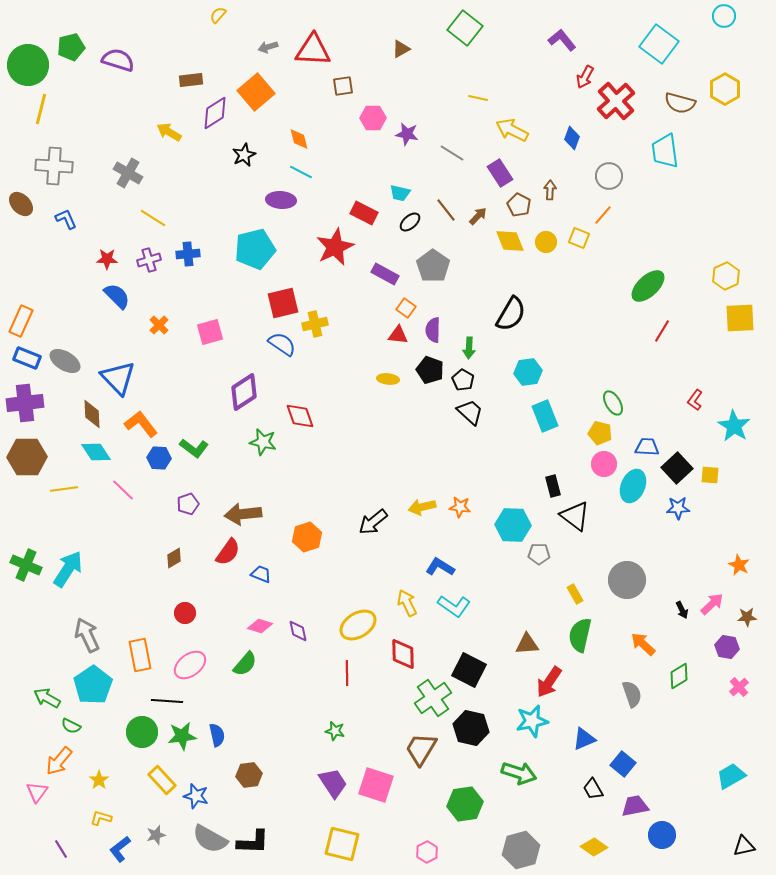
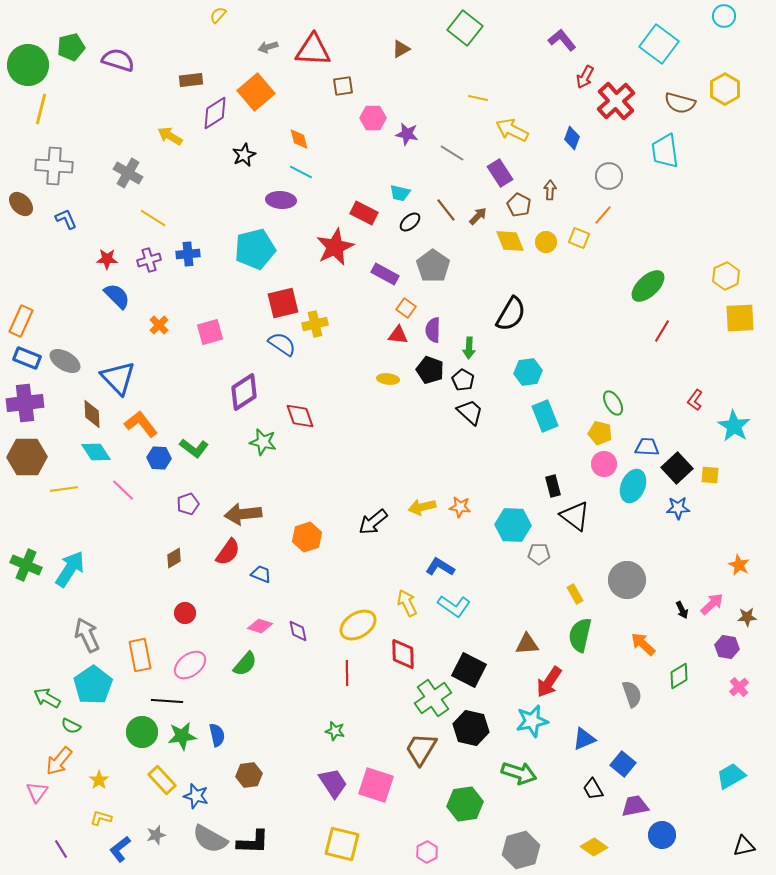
yellow arrow at (169, 132): moved 1 px right, 4 px down
cyan arrow at (68, 569): moved 2 px right
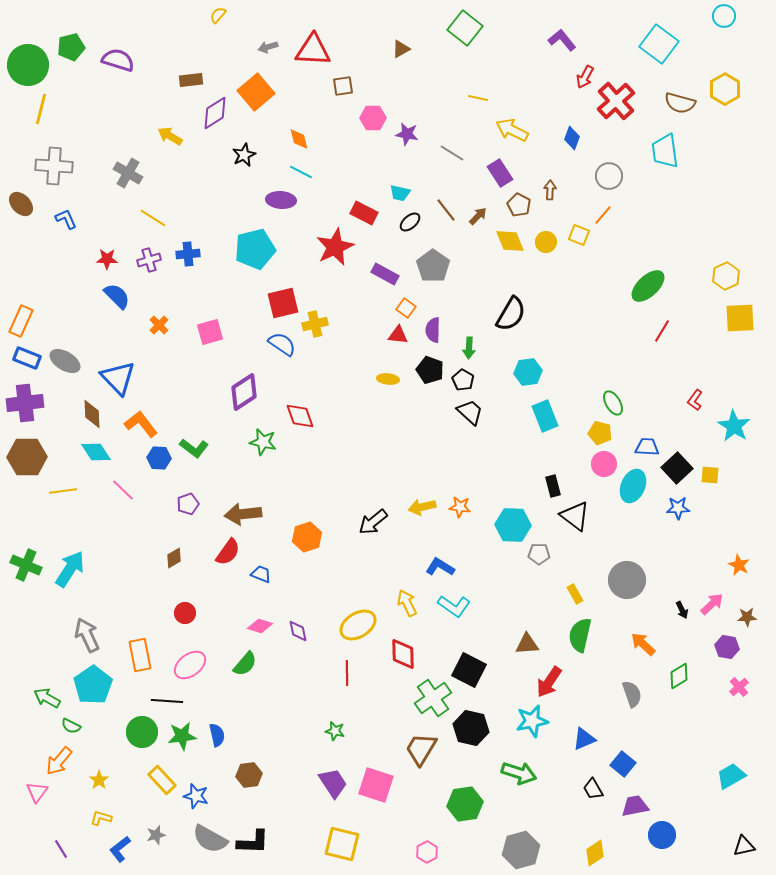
yellow square at (579, 238): moved 3 px up
yellow line at (64, 489): moved 1 px left, 2 px down
yellow diamond at (594, 847): moved 1 px right, 6 px down; rotated 68 degrees counterclockwise
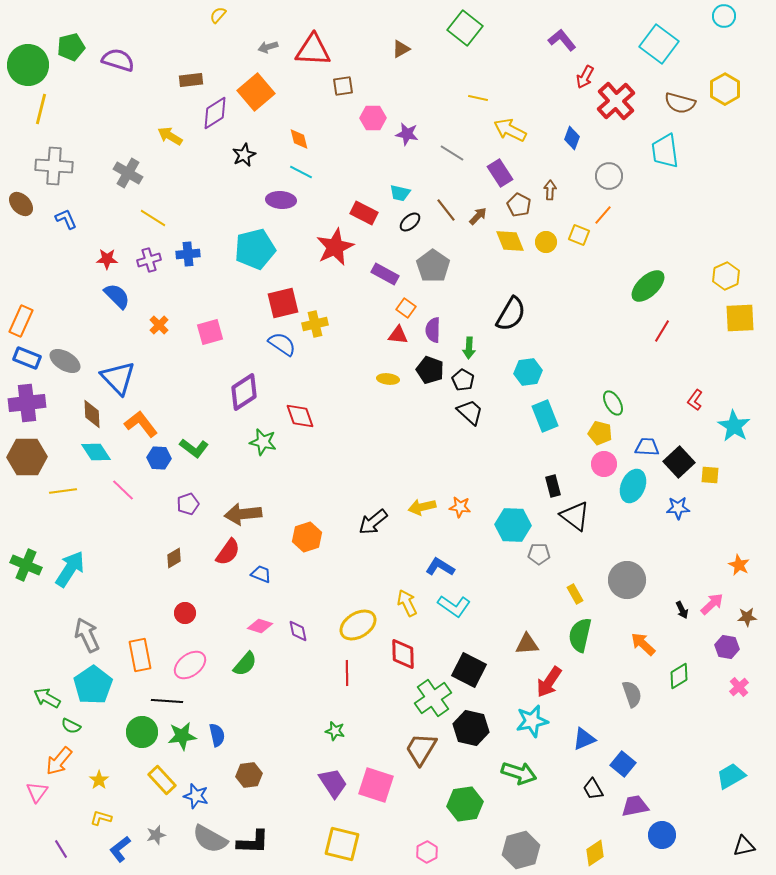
yellow arrow at (512, 130): moved 2 px left
purple cross at (25, 403): moved 2 px right
black square at (677, 468): moved 2 px right, 6 px up
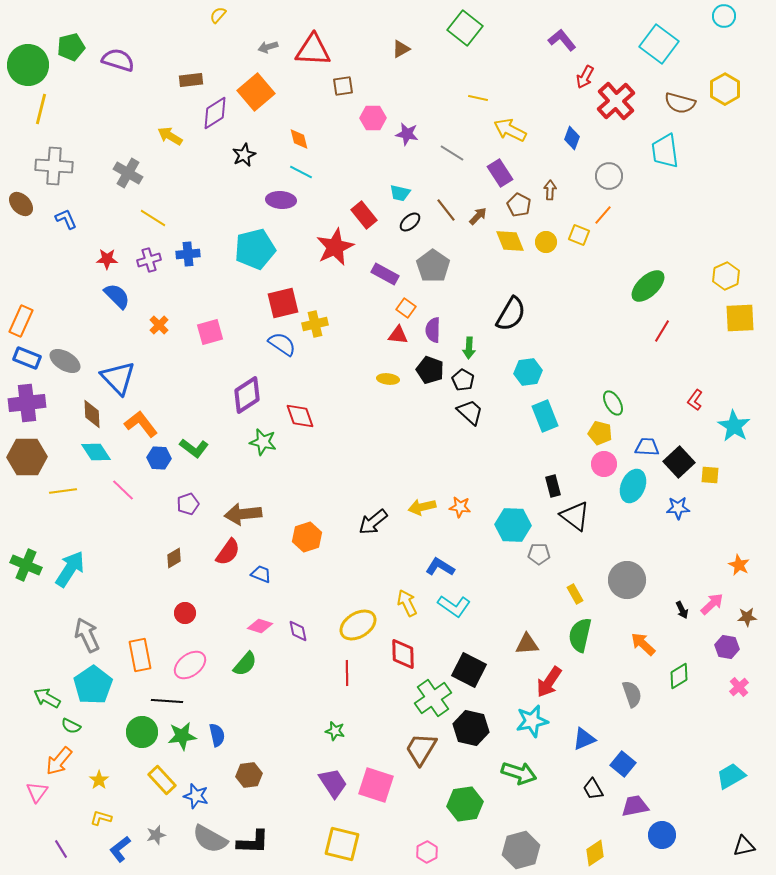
red rectangle at (364, 213): moved 2 px down; rotated 24 degrees clockwise
purple diamond at (244, 392): moved 3 px right, 3 px down
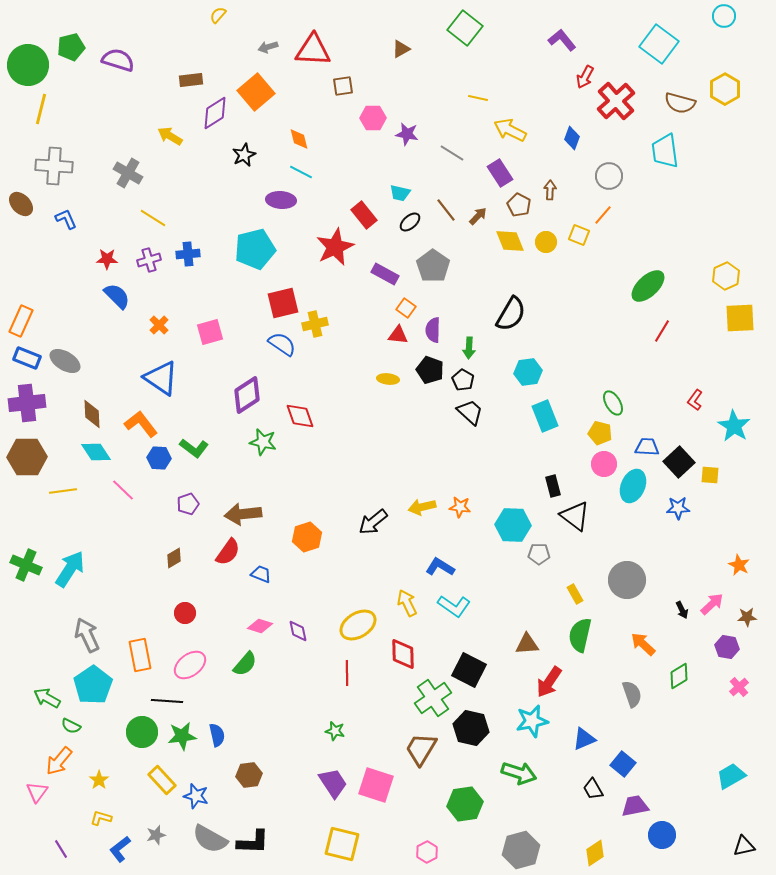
blue triangle at (118, 378): moved 43 px right; rotated 12 degrees counterclockwise
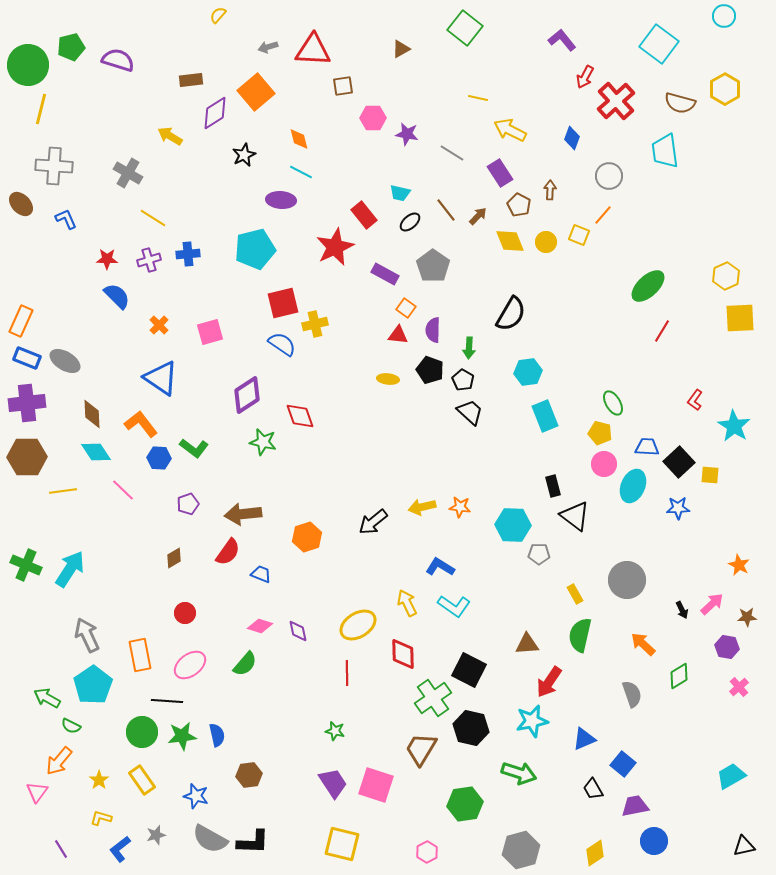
yellow rectangle at (162, 780): moved 20 px left; rotated 8 degrees clockwise
blue circle at (662, 835): moved 8 px left, 6 px down
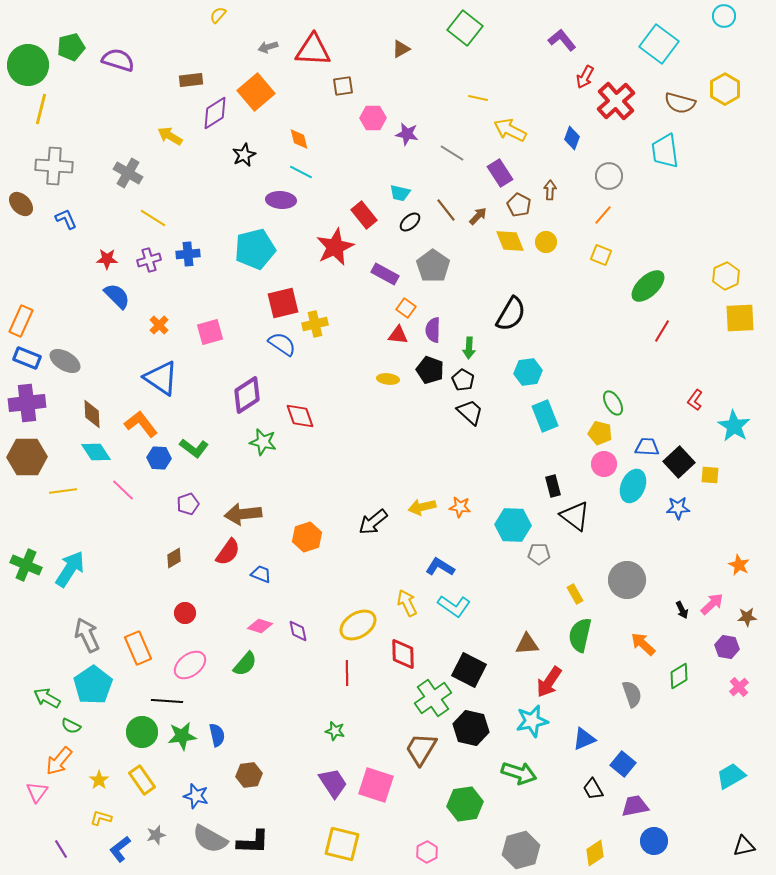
yellow square at (579, 235): moved 22 px right, 20 px down
orange rectangle at (140, 655): moved 2 px left, 7 px up; rotated 12 degrees counterclockwise
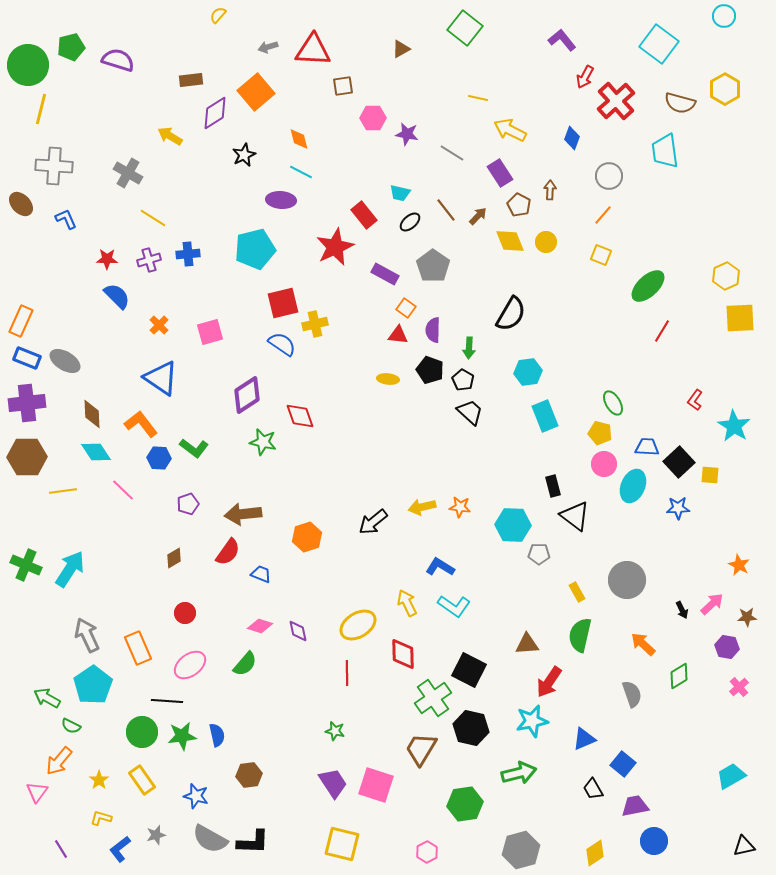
yellow rectangle at (575, 594): moved 2 px right, 2 px up
green arrow at (519, 773): rotated 32 degrees counterclockwise
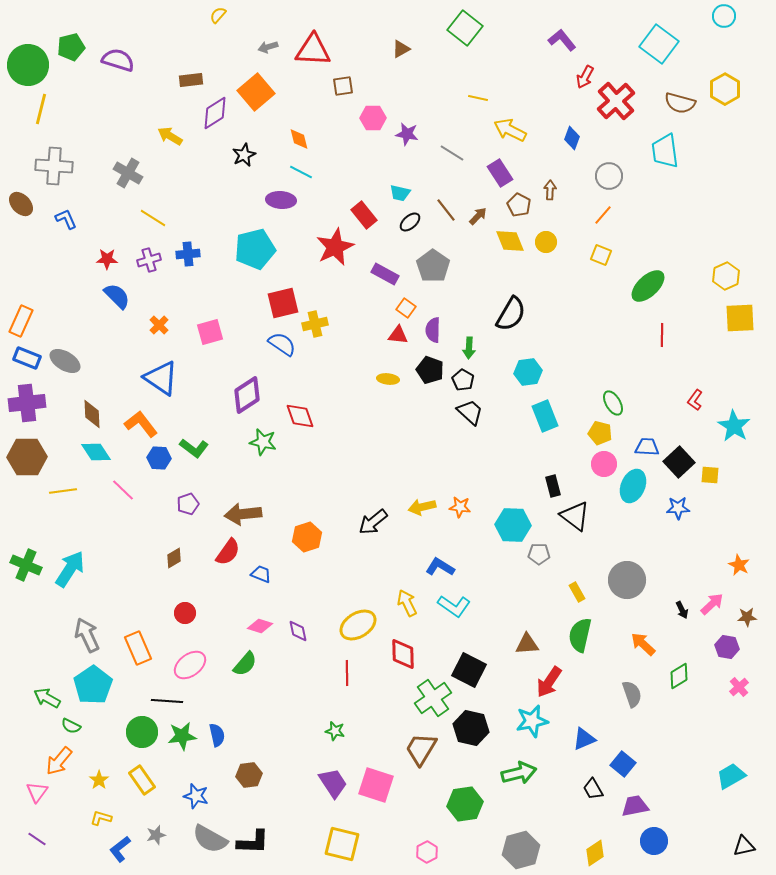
red line at (662, 331): moved 4 px down; rotated 30 degrees counterclockwise
purple line at (61, 849): moved 24 px left, 10 px up; rotated 24 degrees counterclockwise
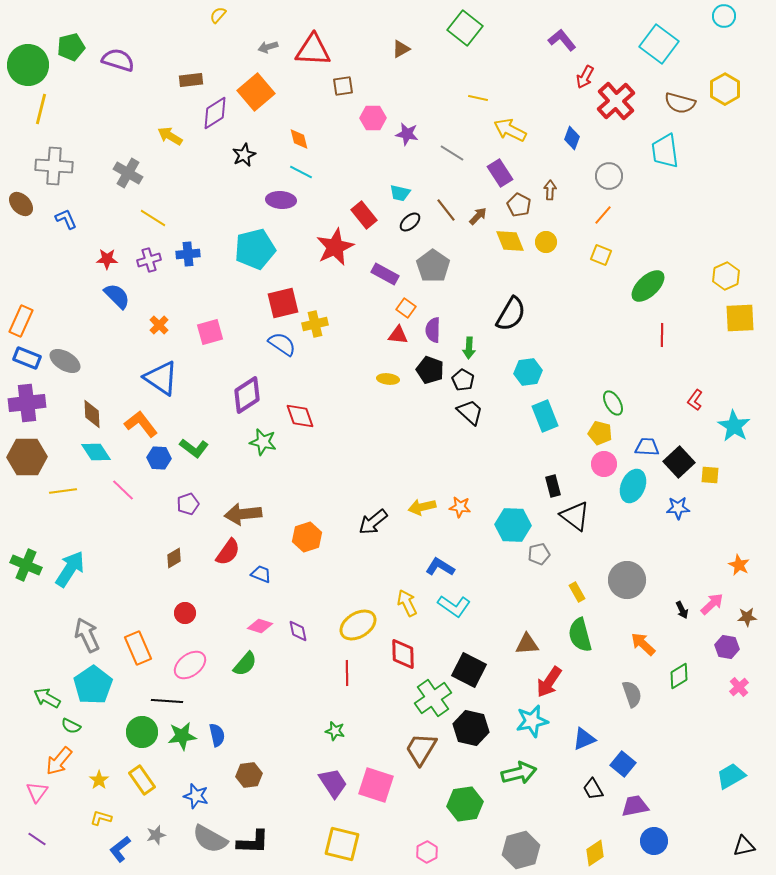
gray pentagon at (539, 554): rotated 15 degrees counterclockwise
green semicircle at (580, 635): rotated 28 degrees counterclockwise
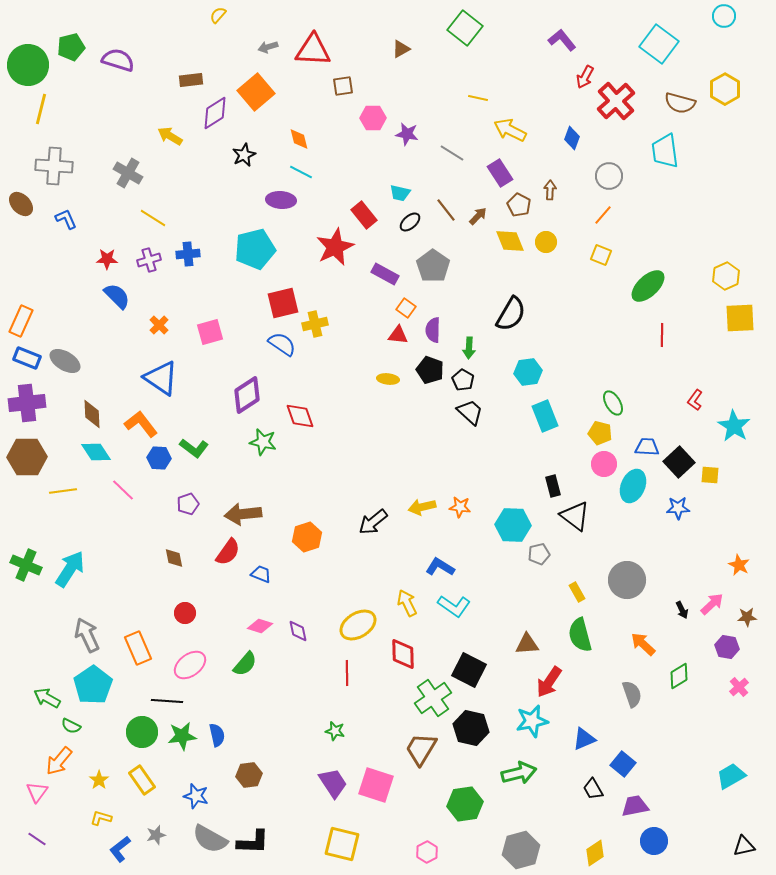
brown diamond at (174, 558): rotated 70 degrees counterclockwise
